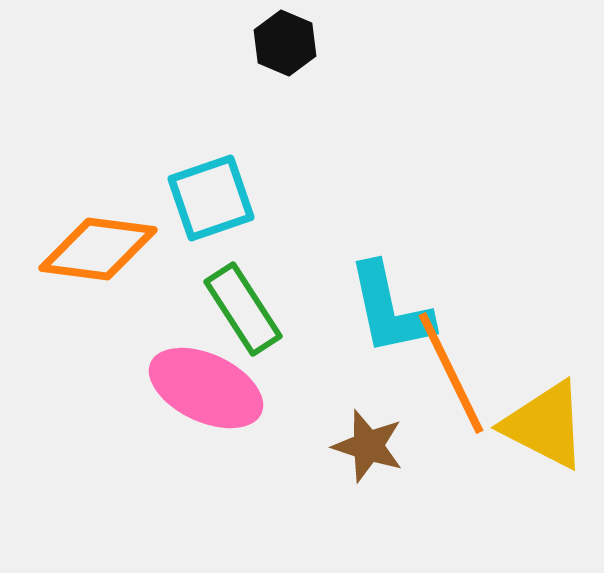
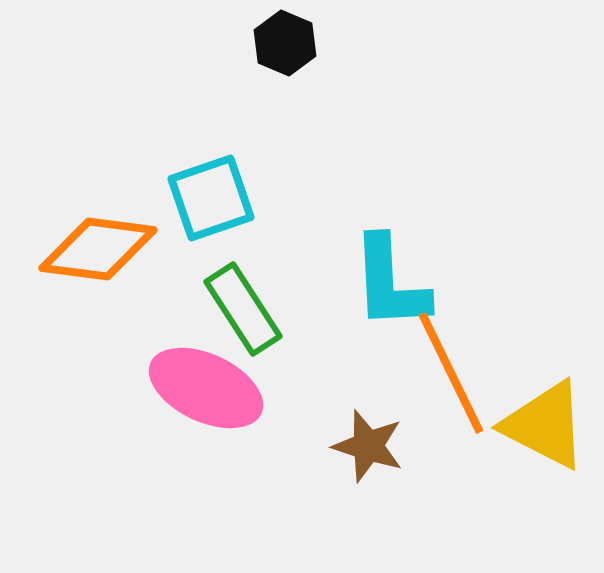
cyan L-shape: moved 26 px up; rotated 9 degrees clockwise
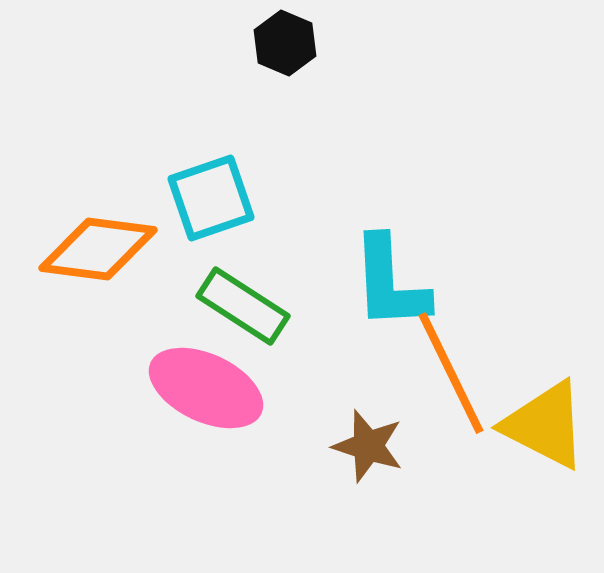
green rectangle: moved 3 px up; rotated 24 degrees counterclockwise
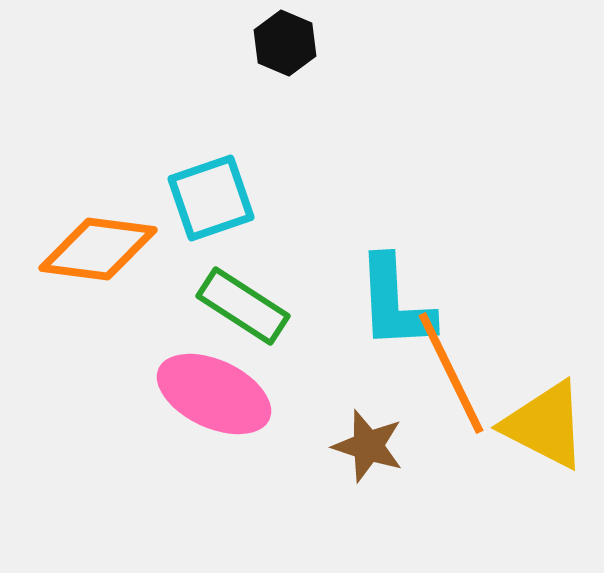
cyan L-shape: moved 5 px right, 20 px down
pink ellipse: moved 8 px right, 6 px down
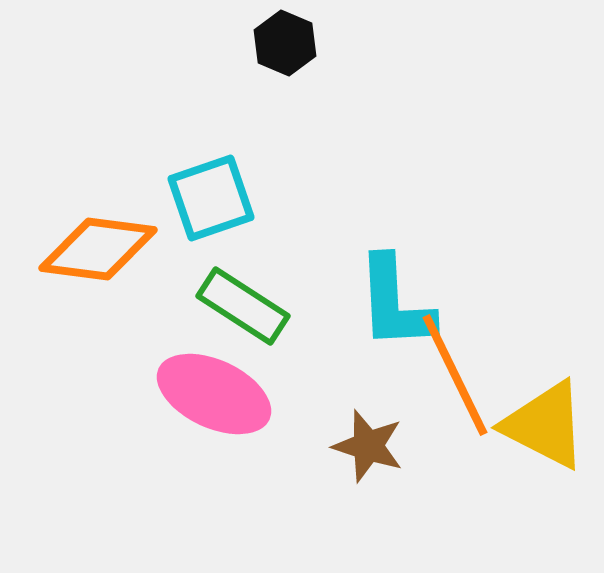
orange line: moved 4 px right, 2 px down
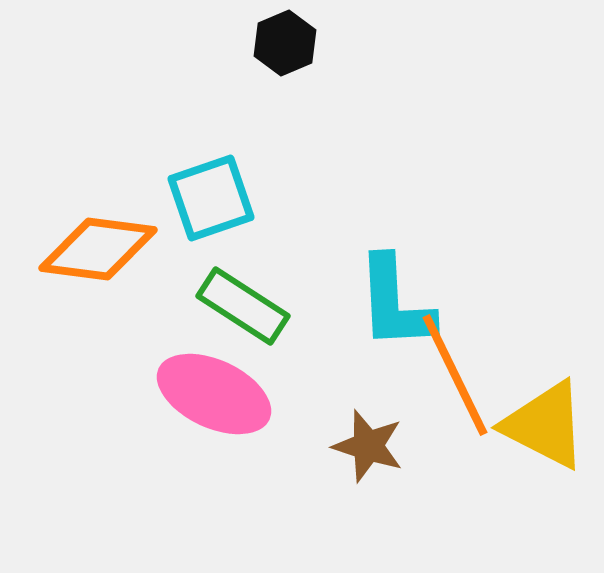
black hexagon: rotated 14 degrees clockwise
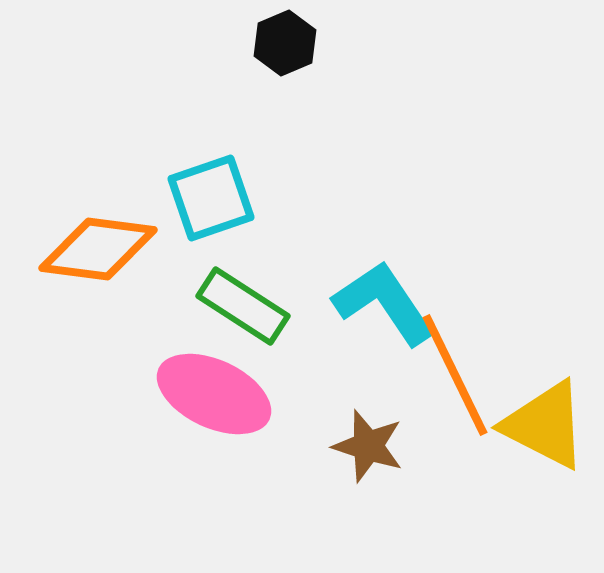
cyan L-shape: moved 11 px left; rotated 149 degrees clockwise
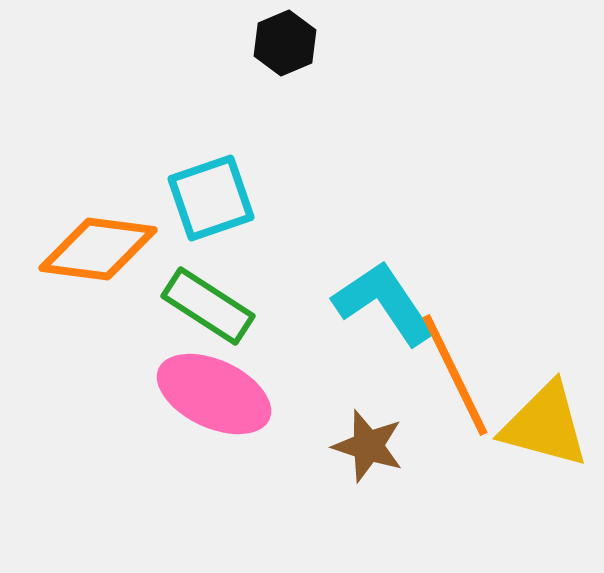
green rectangle: moved 35 px left
yellow triangle: rotated 12 degrees counterclockwise
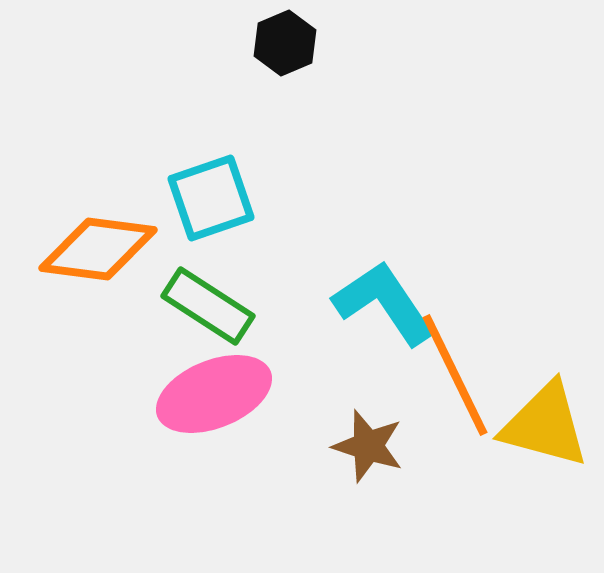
pink ellipse: rotated 47 degrees counterclockwise
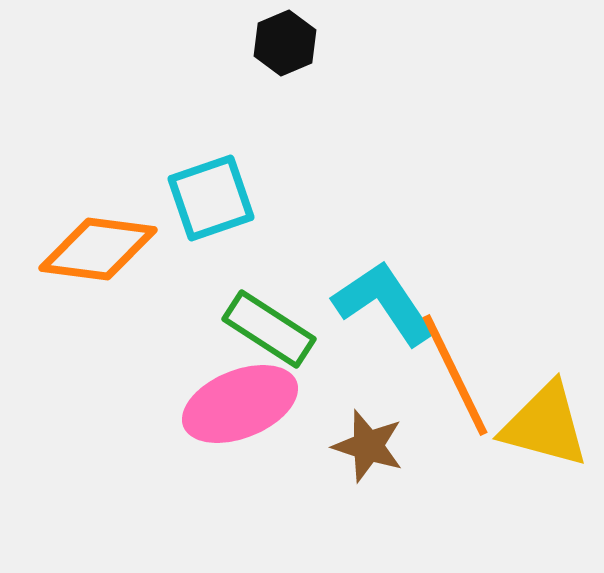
green rectangle: moved 61 px right, 23 px down
pink ellipse: moved 26 px right, 10 px down
